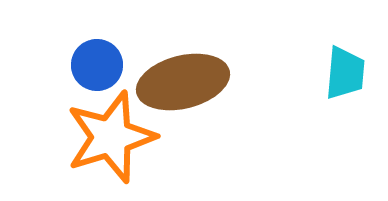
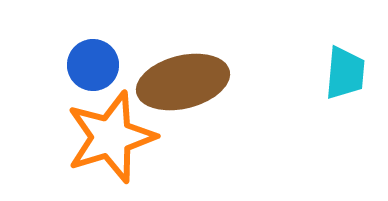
blue circle: moved 4 px left
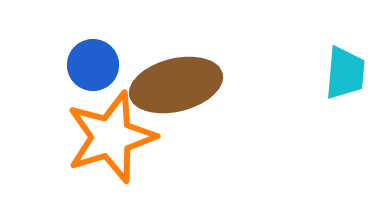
brown ellipse: moved 7 px left, 3 px down
